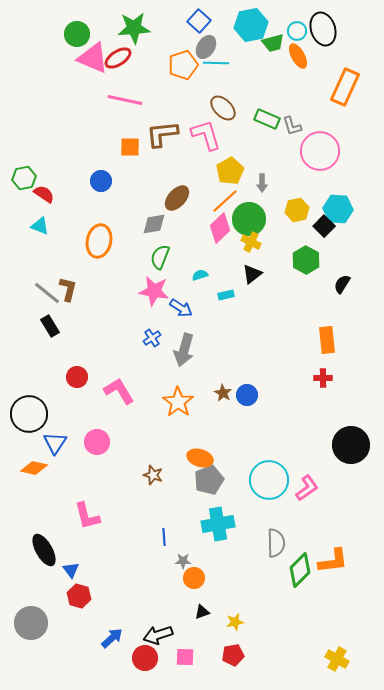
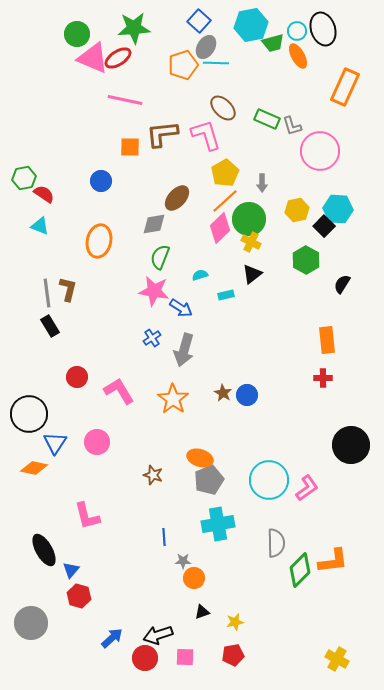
yellow pentagon at (230, 171): moved 5 px left, 2 px down
gray line at (47, 293): rotated 44 degrees clockwise
orange star at (178, 402): moved 5 px left, 3 px up
blue triangle at (71, 570): rotated 18 degrees clockwise
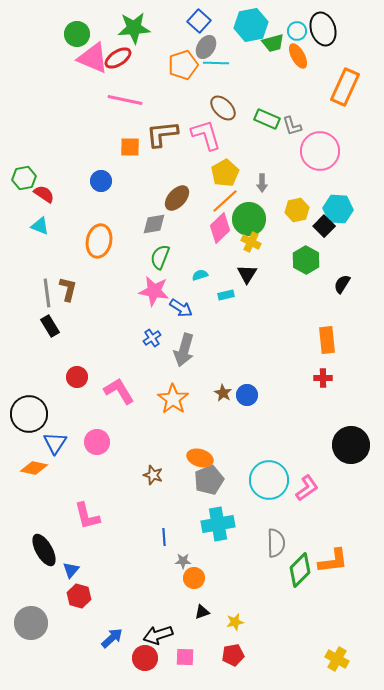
black triangle at (252, 274): moved 5 px left; rotated 20 degrees counterclockwise
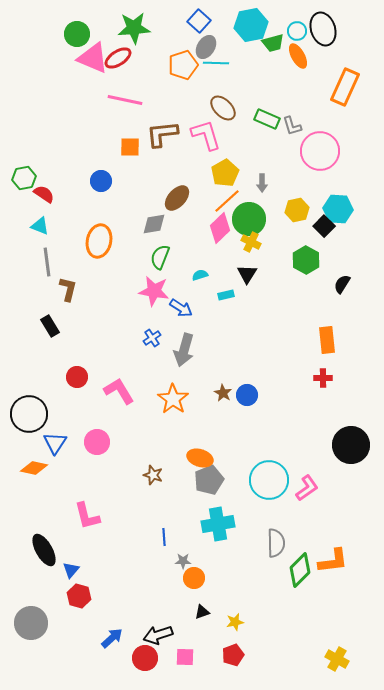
orange line at (225, 201): moved 2 px right
gray line at (47, 293): moved 31 px up
red pentagon at (233, 655): rotated 10 degrees counterclockwise
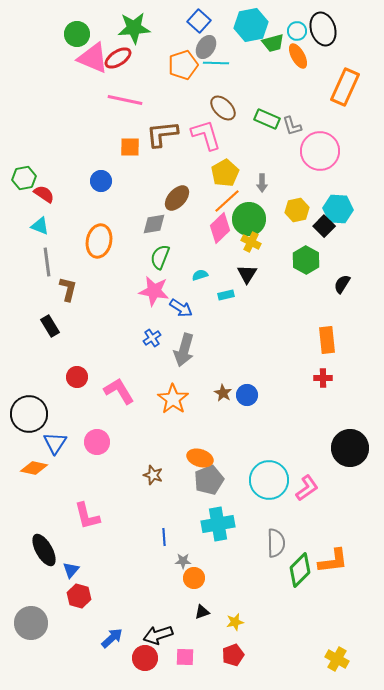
black circle at (351, 445): moved 1 px left, 3 px down
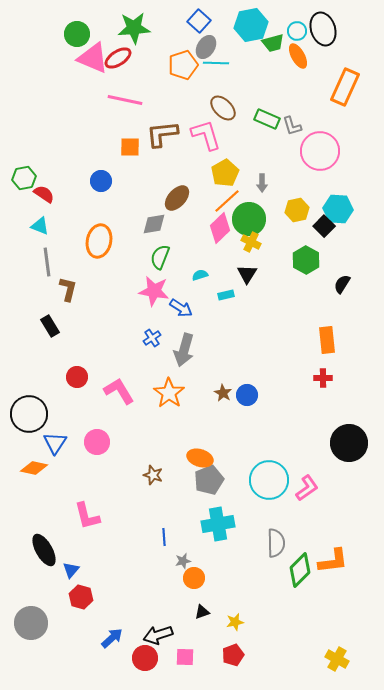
orange star at (173, 399): moved 4 px left, 6 px up
black circle at (350, 448): moved 1 px left, 5 px up
gray star at (183, 561): rotated 14 degrees counterclockwise
red hexagon at (79, 596): moved 2 px right, 1 px down
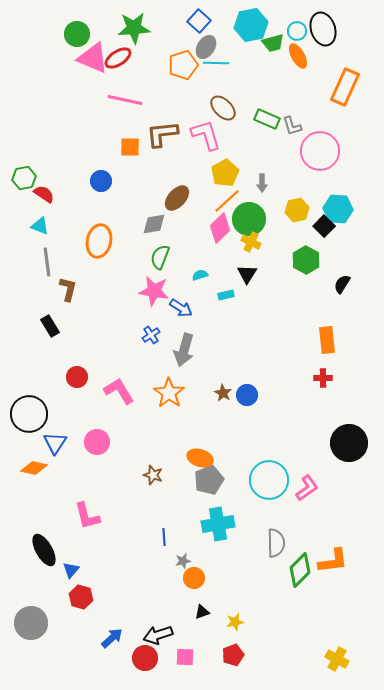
blue cross at (152, 338): moved 1 px left, 3 px up
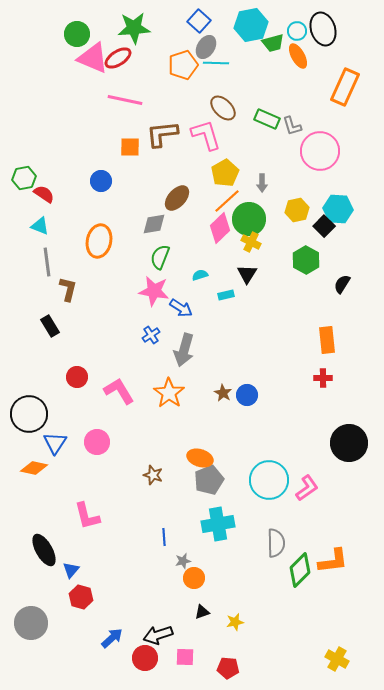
red pentagon at (233, 655): moved 5 px left, 13 px down; rotated 25 degrees clockwise
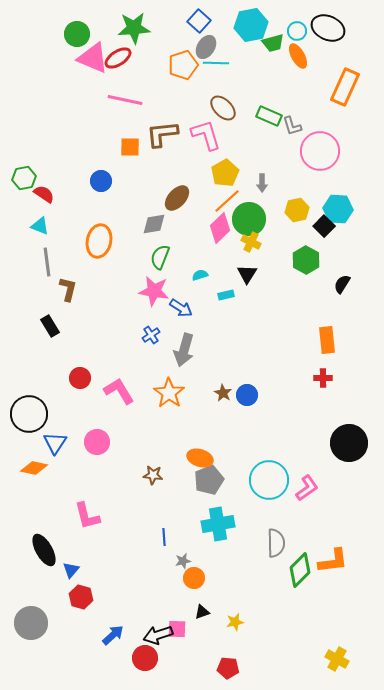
black ellipse at (323, 29): moved 5 px right, 1 px up; rotated 48 degrees counterclockwise
green rectangle at (267, 119): moved 2 px right, 3 px up
red circle at (77, 377): moved 3 px right, 1 px down
brown star at (153, 475): rotated 12 degrees counterclockwise
blue arrow at (112, 638): moved 1 px right, 3 px up
pink square at (185, 657): moved 8 px left, 28 px up
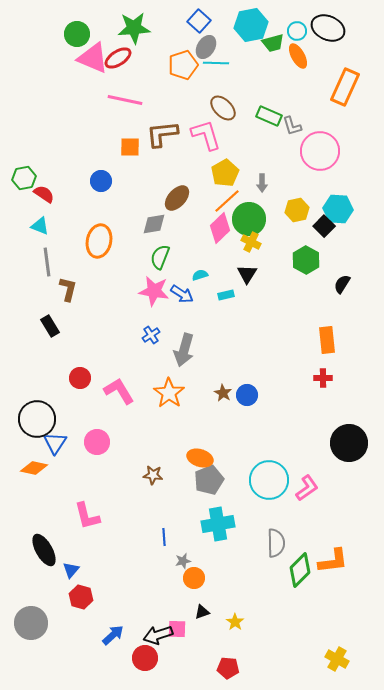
blue arrow at (181, 308): moved 1 px right, 14 px up
black circle at (29, 414): moved 8 px right, 5 px down
yellow star at (235, 622): rotated 24 degrees counterclockwise
